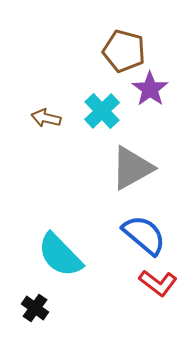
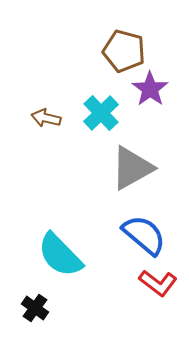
cyan cross: moved 1 px left, 2 px down
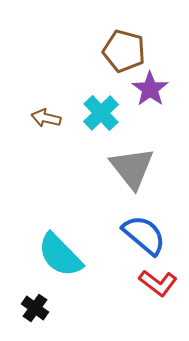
gray triangle: rotated 39 degrees counterclockwise
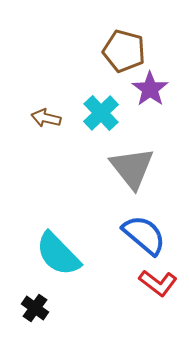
cyan semicircle: moved 2 px left, 1 px up
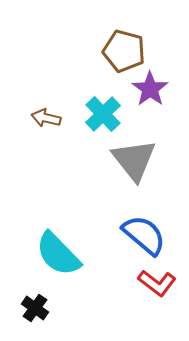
cyan cross: moved 2 px right, 1 px down
gray triangle: moved 2 px right, 8 px up
red L-shape: moved 1 px left
